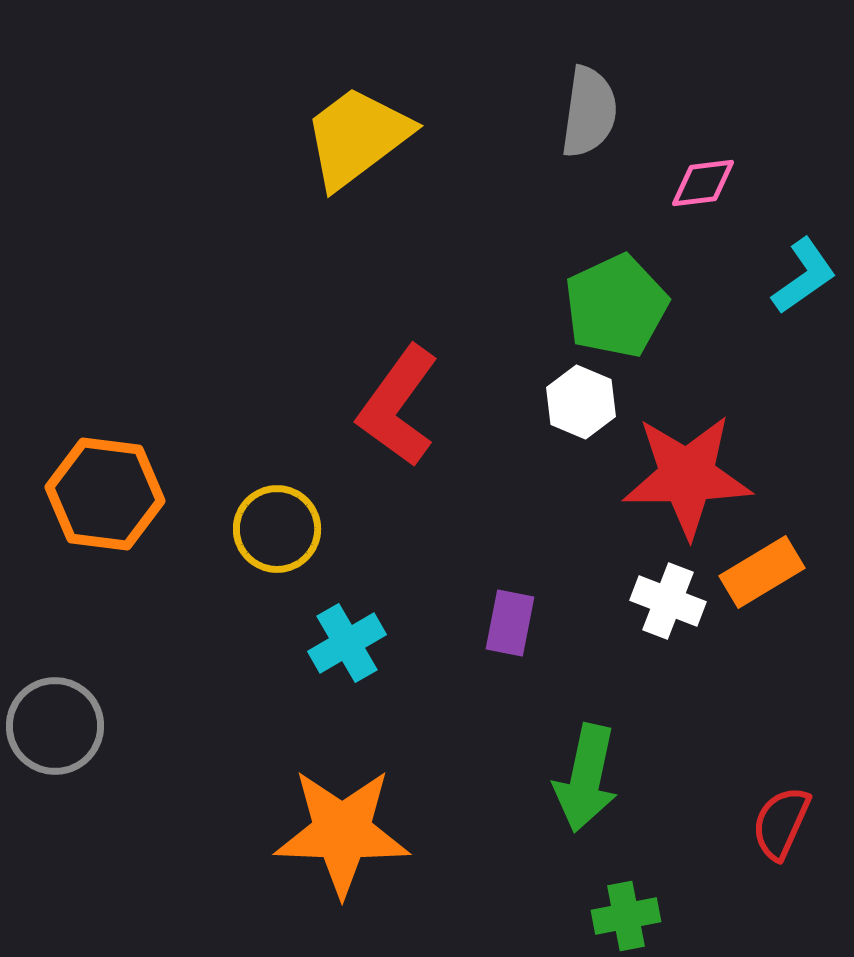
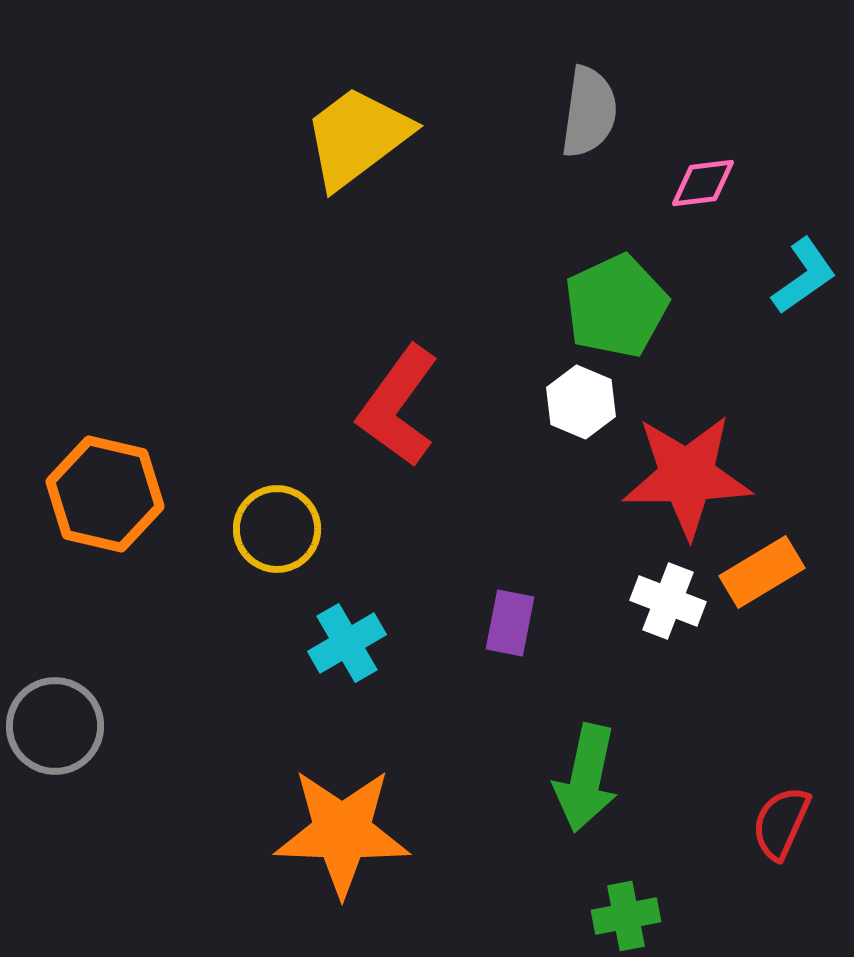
orange hexagon: rotated 6 degrees clockwise
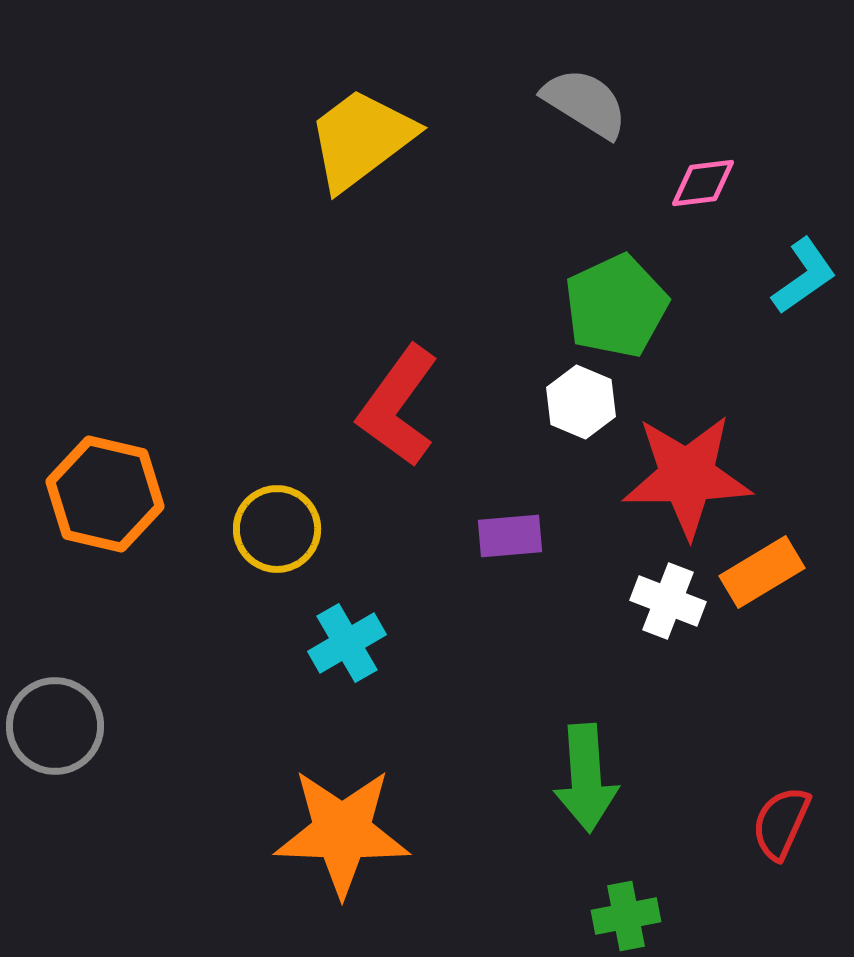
gray semicircle: moved 4 px left, 9 px up; rotated 66 degrees counterclockwise
yellow trapezoid: moved 4 px right, 2 px down
purple rectangle: moved 87 px up; rotated 74 degrees clockwise
green arrow: rotated 16 degrees counterclockwise
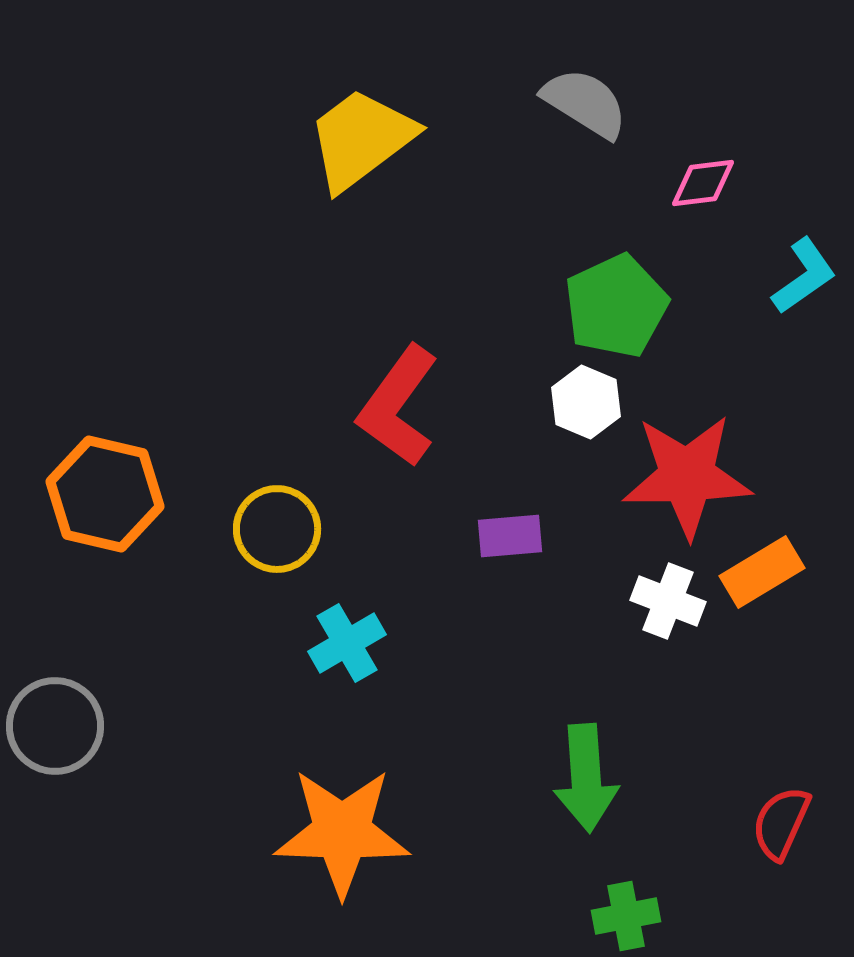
white hexagon: moved 5 px right
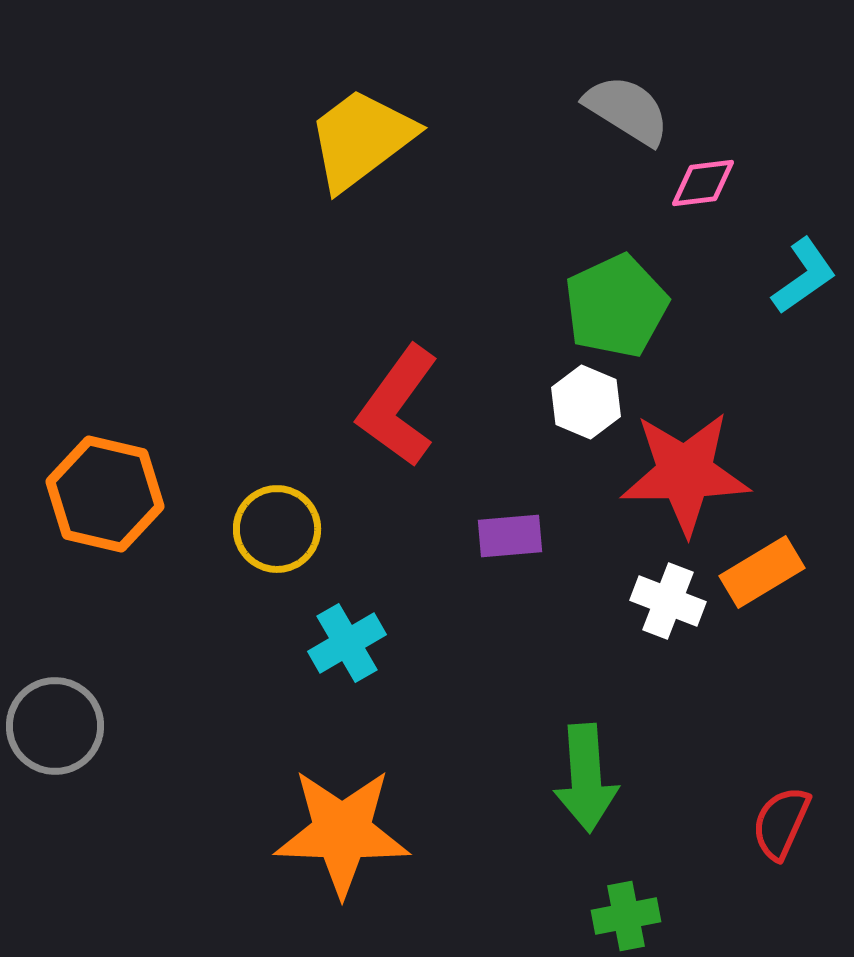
gray semicircle: moved 42 px right, 7 px down
red star: moved 2 px left, 3 px up
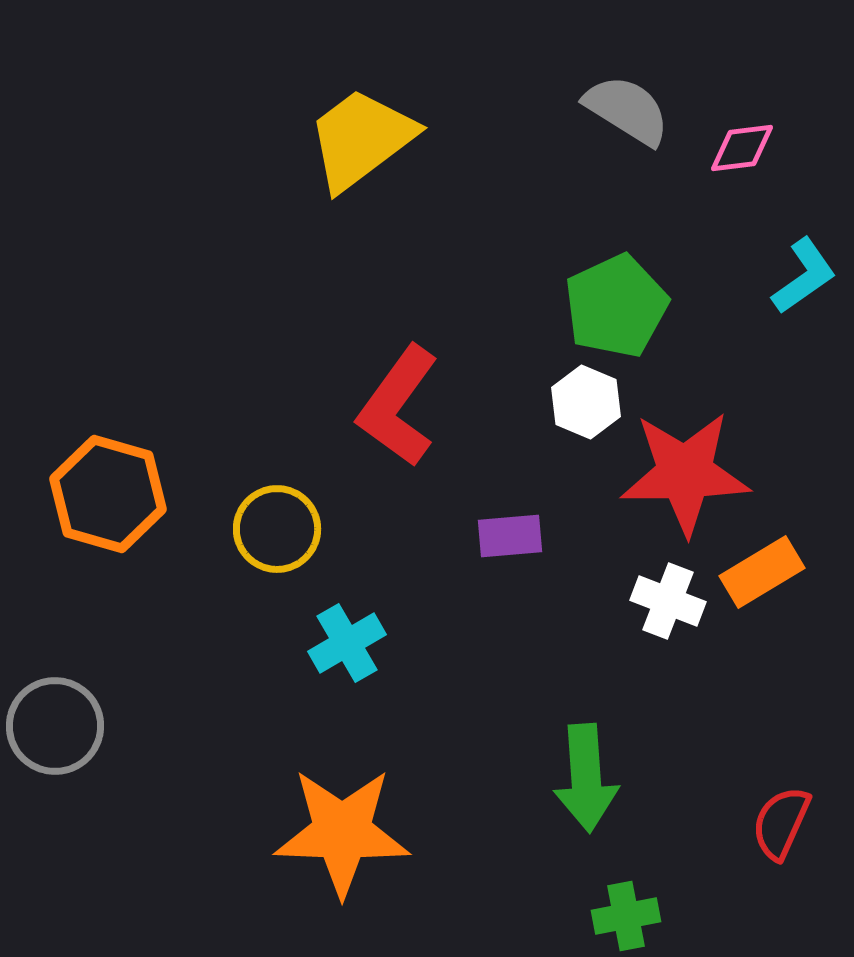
pink diamond: moved 39 px right, 35 px up
orange hexagon: moved 3 px right; rotated 3 degrees clockwise
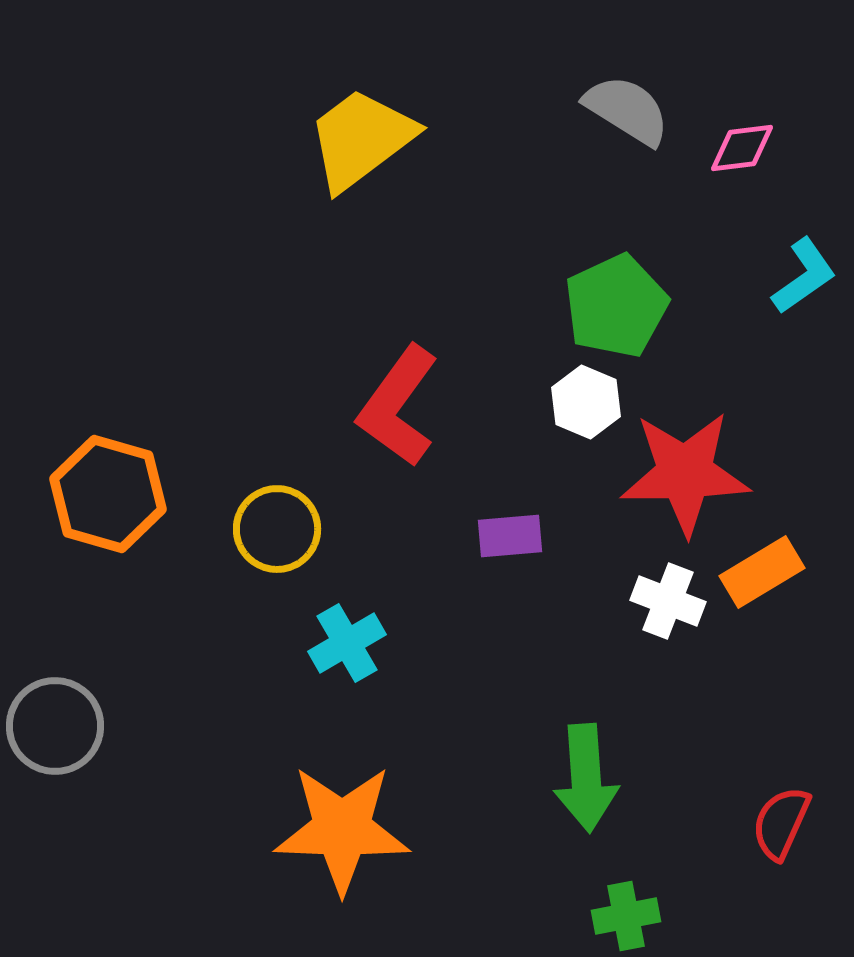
orange star: moved 3 px up
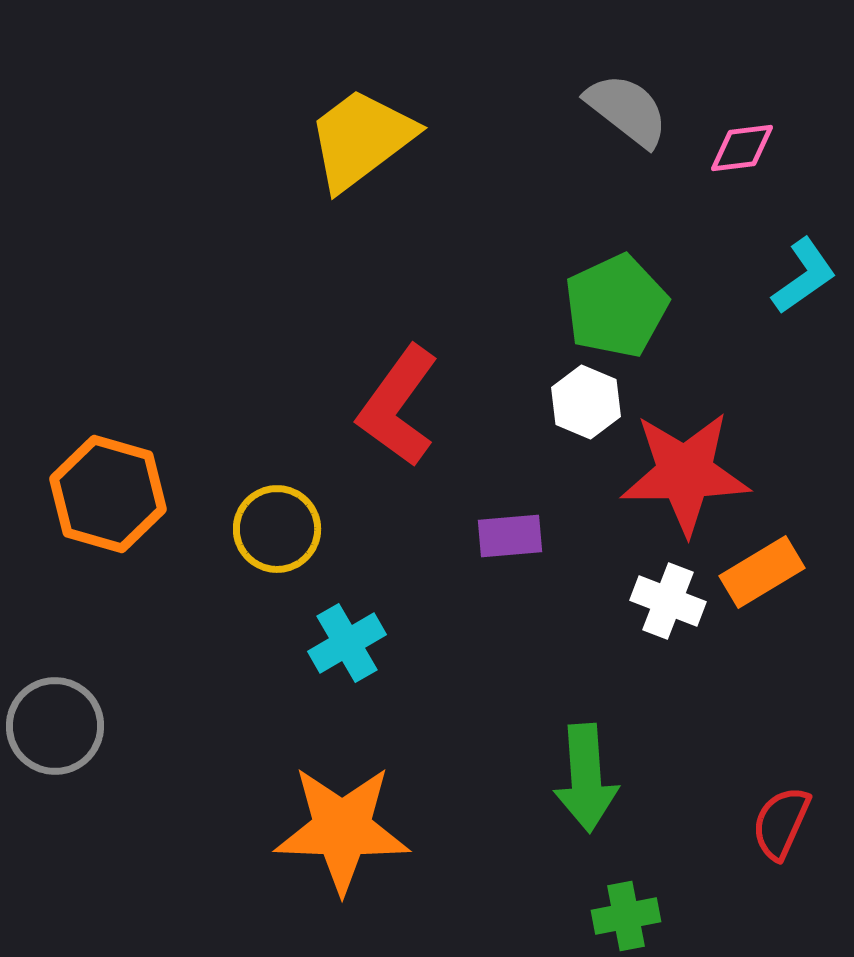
gray semicircle: rotated 6 degrees clockwise
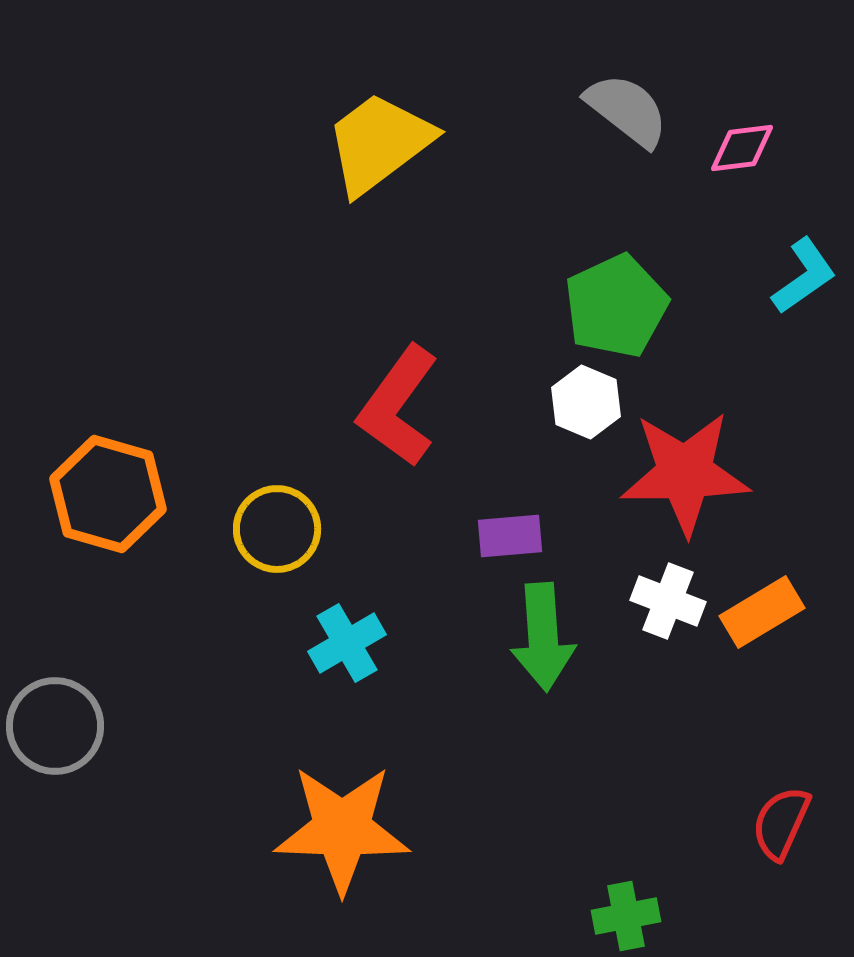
yellow trapezoid: moved 18 px right, 4 px down
orange rectangle: moved 40 px down
green arrow: moved 43 px left, 141 px up
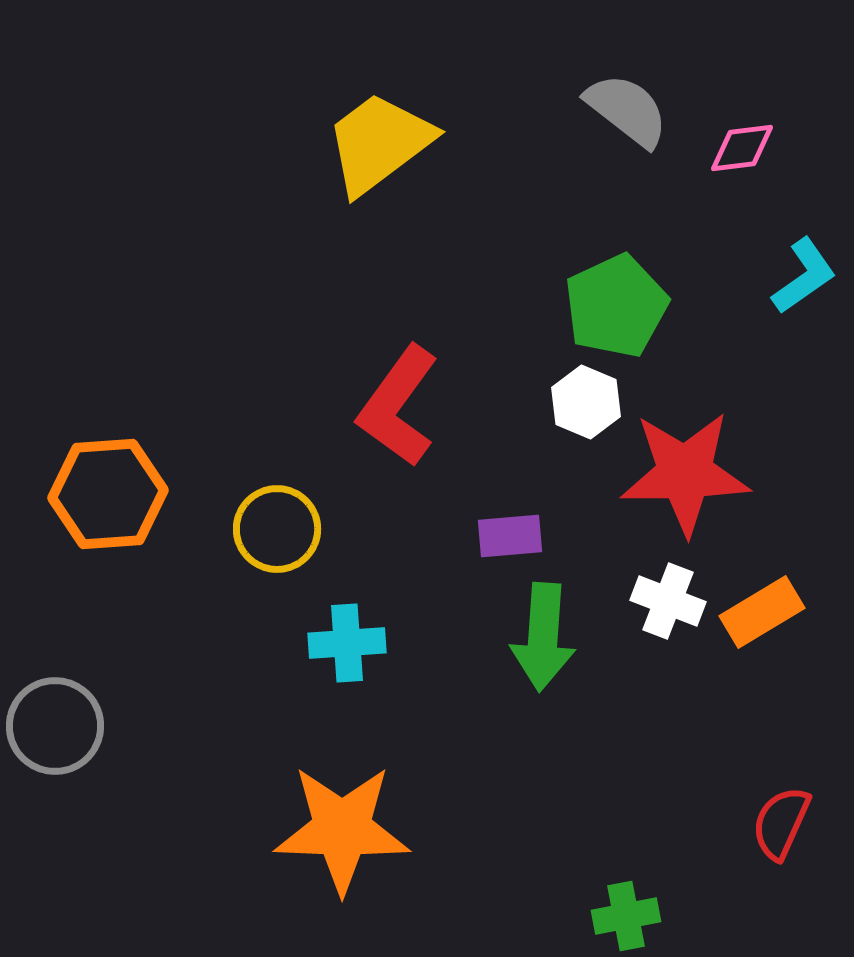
orange hexagon: rotated 20 degrees counterclockwise
green arrow: rotated 8 degrees clockwise
cyan cross: rotated 26 degrees clockwise
